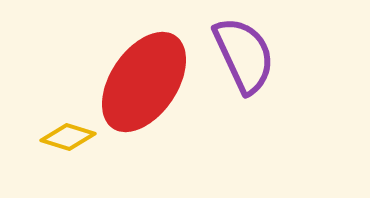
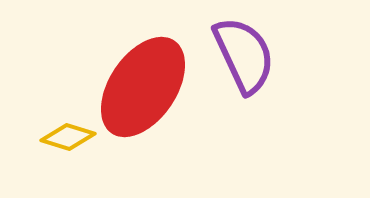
red ellipse: moved 1 px left, 5 px down
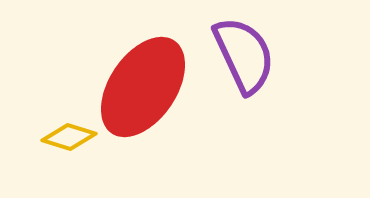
yellow diamond: moved 1 px right
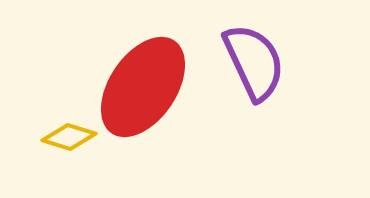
purple semicircle: moved 10 px right, 7 px down
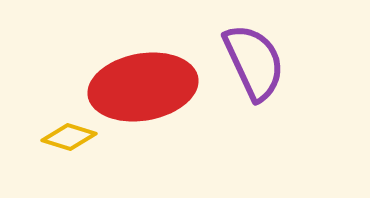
red ellipse: rotated 46 degrees clockwise
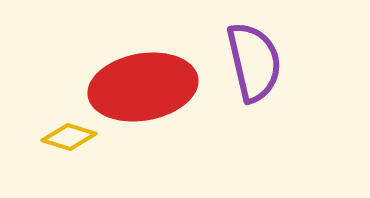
purple semicircle: rotated 12 degrees clockwise
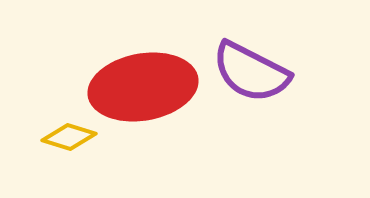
purple semicircle: moved 3 px left, 10 px down; rotated 130 degrees clockwise
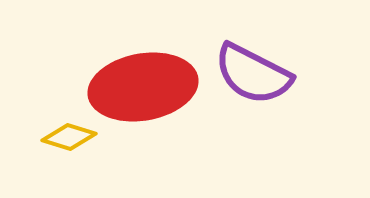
purple semicircle: moved 2 px right, 2 px down
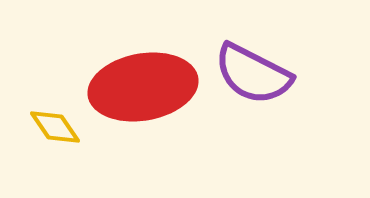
yellow diamond: moved 14 px left, 10 px up; rotated 38 degrees clockwise
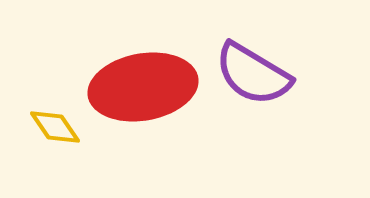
purple semicircle: rotated 4 degrees clockwise
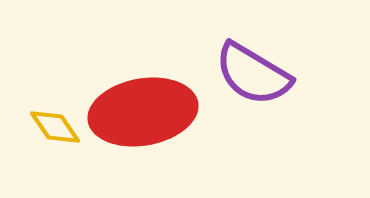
red ellipse: moved 25 px down
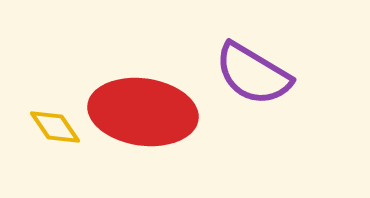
red ellipse: rotated 18 degrees clockwise
